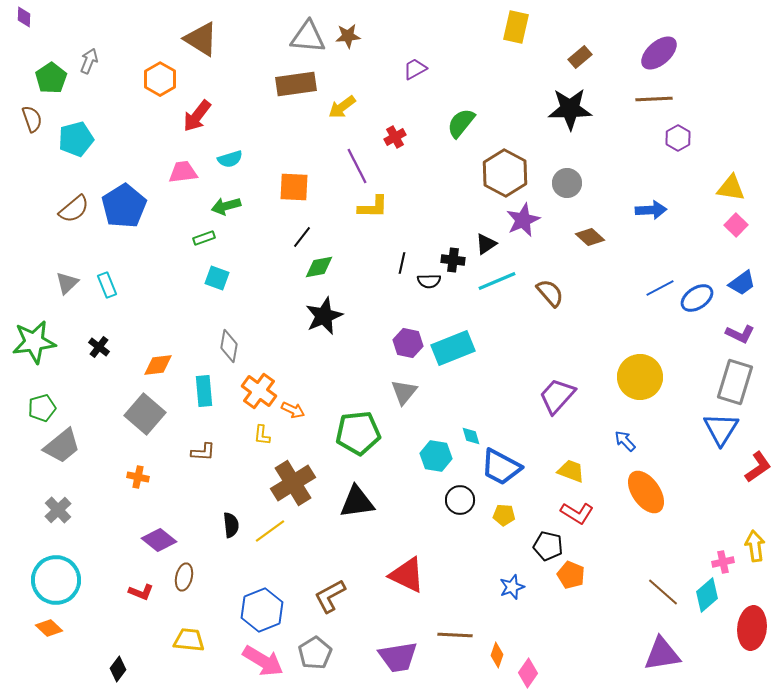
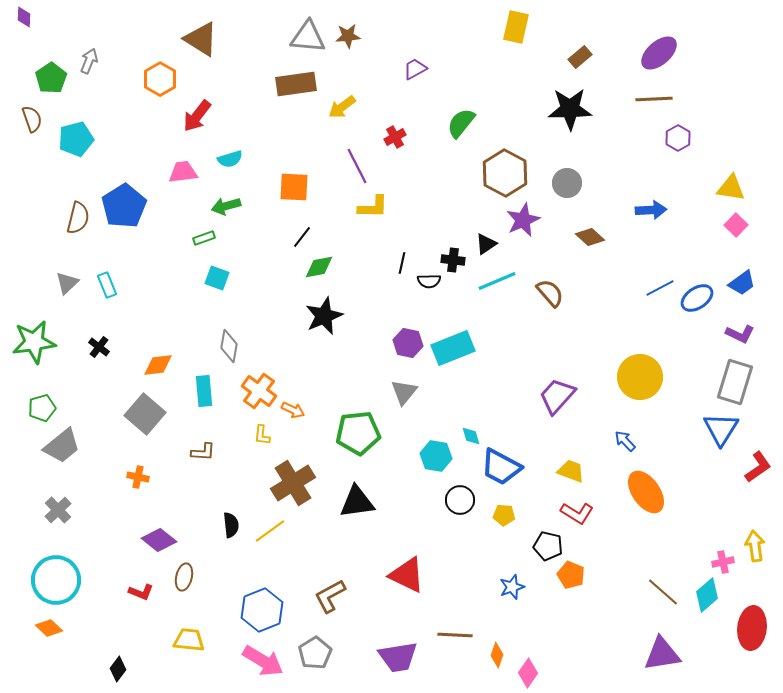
brown semicircle at (74, 209): moved 4 px right, 9 px down; rotated 36 degrees counterclockwise
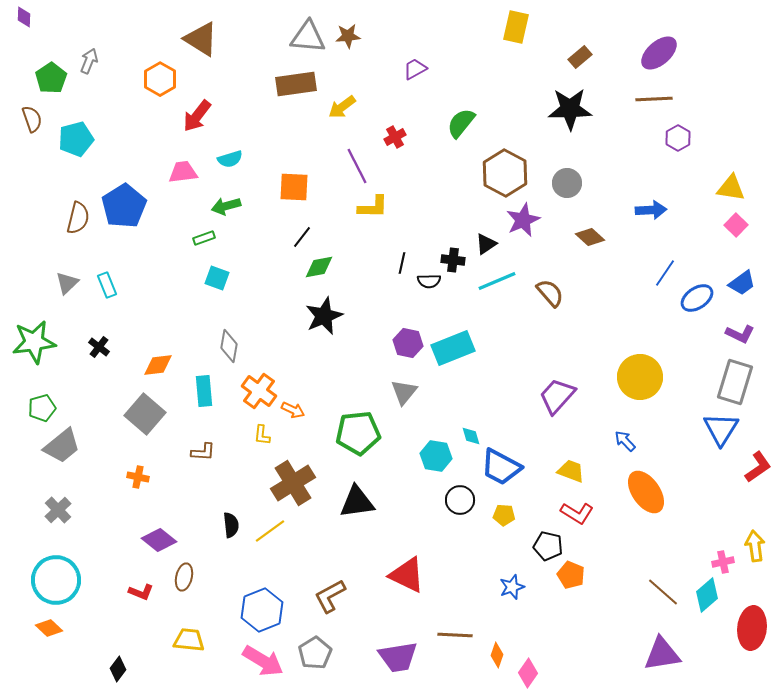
blue line at (660, 288): moved 5 px right, 15 px up; rotated 28 degrees counterclockwise
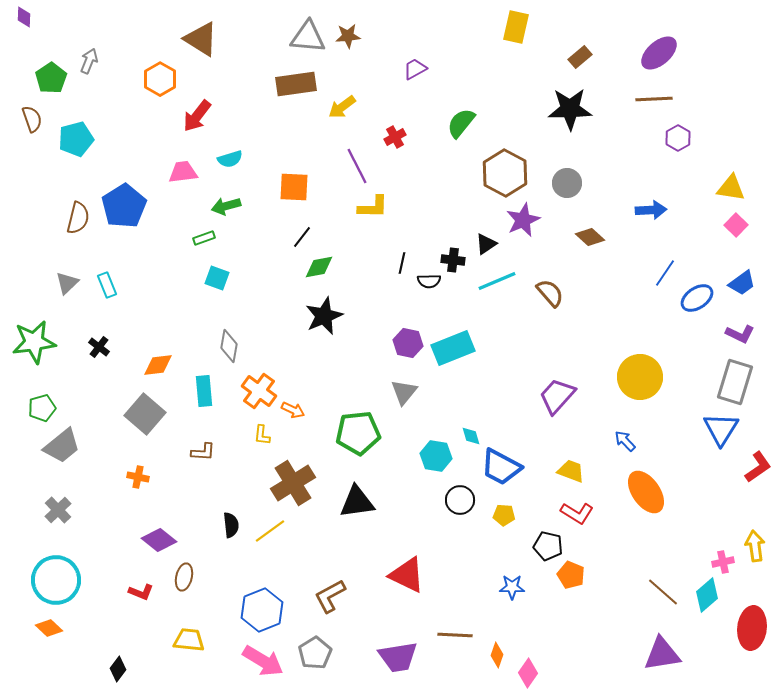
blue star at (512, 587): rotated 20 degrees clockwise
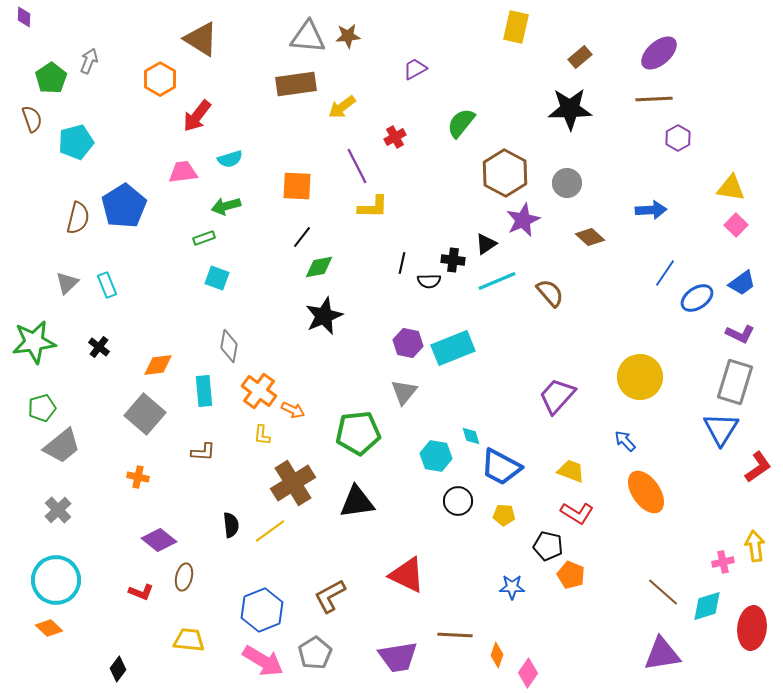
cyan pentagon at (76, 139): moved 3 px down
orange square at (294, 187): moved 3 px right, 1 px up
black circle at (460, 500): moved 2 px left, 1 px down
cyan diamond at (707, 595): moved 11 px down; rotated 24 degrees clockwise
